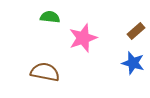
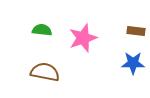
green semicircle: moved 8 px left, 13 px down
brown rectangle: rotated 48 degrees clockwise
blue star: rotated 15 degrees counterclockwise
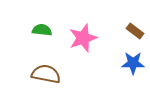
brown rectangle: moved 1 px left; rotated 30 degrees clockwise
brown semicircle: moved 1 px right, 2 px down
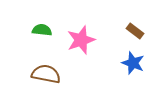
pink star: moved 2 px left, 2 px down
blue star: rotated 20 degrees clockwise
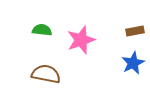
brown rectangle: rotated 48 degrees counterclockwise
blue star: rotated 25 degrees clockwise
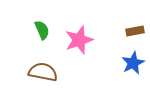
green semicircle: rotated 60 degrees clockwise
pink star: moved 2 px left
brown semicircle: moved 3 px left, 2 px up
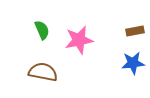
pink star: rotated 8 degrees clockwise
blue star: rotated 20 degrees clockwise
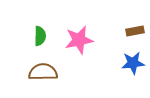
green semicircle: moved 2 px left, 6 px down; rotated 24 degrees clockwise
brown semicircle: rotated 12 degrees counterclockwise
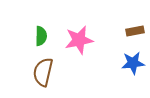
green semicircle: moved 1 px right
brown semicircle: rotated 76 degrees counterclockwise
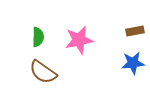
green semicircle: moved 3 px left, 1 px down
brown semicircle: rotated 68 degrees counterclockwise
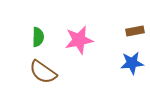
blue star: moved 1 px left
